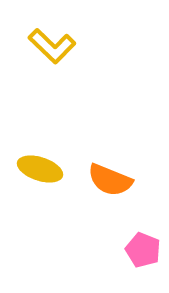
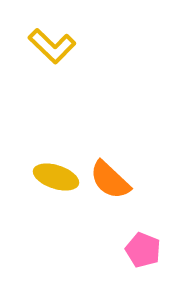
yellow ellipse: moved 16 px right, 8 px down
orange semicircle: rotated 21 degrees clockwise
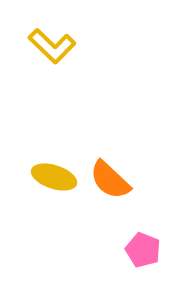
yellow ellipse: moved 2 px left
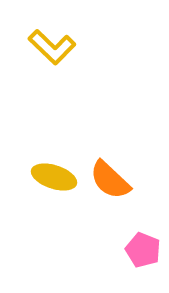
yellow L-shape: moved 1 px down
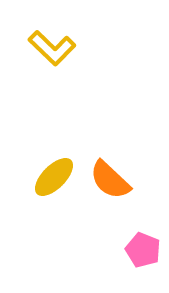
yellow L-shape: moved 1 px down
yellow ellipse: rotated 63 degrees counterclockwise
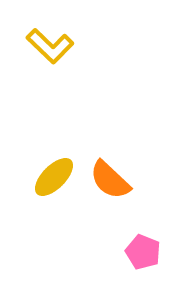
yellow L-shape: moved 2 px left, 2 px up
pink pentagon: moved 2 px down
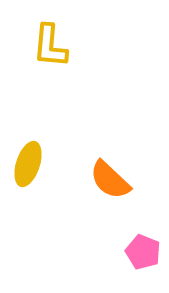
yellow L-shape: rotated 51 degrees clockwise
yellow ellipse: moved 26 px left, 13 px up; rotated 27 degrees counterclockwise
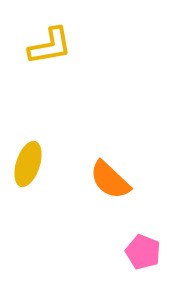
yellow L-shape: rotated 105 degrees counterclockwise
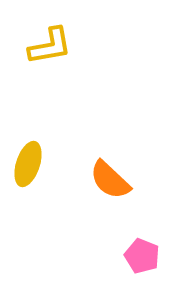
pink pentagon: moved 1 px left, 4 px down
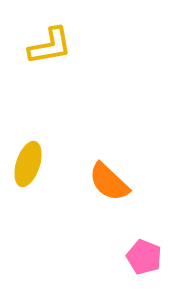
orange semicircle: moved 1 px left, 2 px down
pink pentagon: moved 2 px right, 1 px down
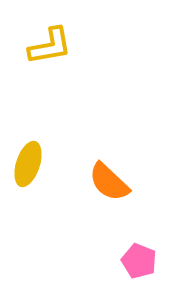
pink pentagon: moved 5 px left, 4 px down
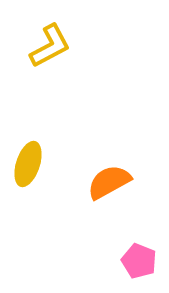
yellow L-shape: rotated 18 degrees counterclockwise
orange semicircle: rotated 108 degrees clockwise
